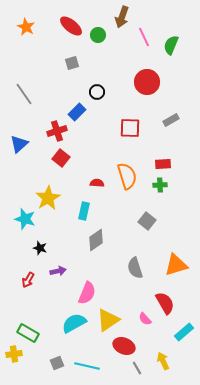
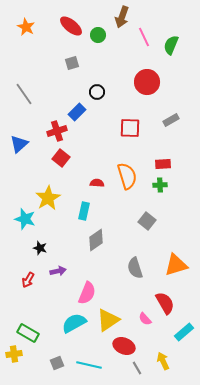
cyan line at (87, 366): moved 2 px right, 1 px up
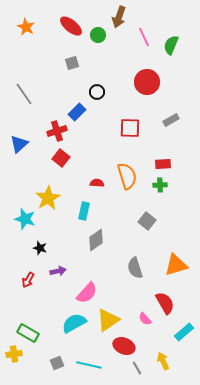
brown arrow at (122, 17): moved 3 px left
pink semicircle at (87, 293): rotated 20 degrees clockwise
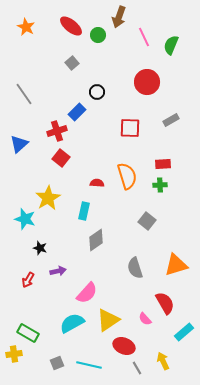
gray square at (72, 63): rotated 24 degrees counterclockwise
cyan semicircle at (74, 323): moved 2 px left
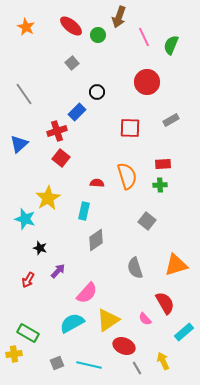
purple arrow at (58, 271): rotated 35 degrees counterclockwise
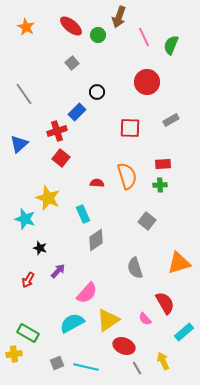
yellow star at (48, 198): rotated 20 degrees counterclockwise
cyan rectangle at (84, 211): moved 1 px left, 3 px down; rotated 36 degrees counterclockwise
orange triangle at (176, 265): moved 3 px right, 2 px up
cyan line at (89, 365): moved 3 px left, 2 px down
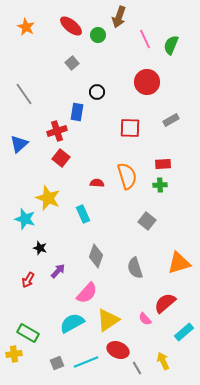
pink line at (144, 37): moved 1 px right, 2 px down
blue rectangle at (77, 112): rotated 36 degrees counterclockwise
gray diamond at (96, 240): moved 16 px down; rotated 35 degrees counterclockwise
red semicircle at (165, 303): rotated 100 degrees counterclockwise
red ellipse at (124, 346): moved 6 px left, 4 px down
cyan line at (86, 367): moved 5 px up; rotated 35 degrees counterclockwise
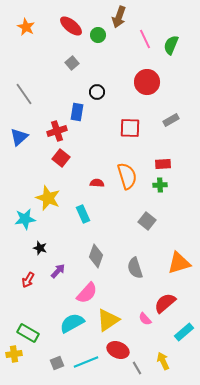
blue triangle at (19, 144): moved 7 px up
cyan star at (25, 219): rotated 25 degrees counterclockwise
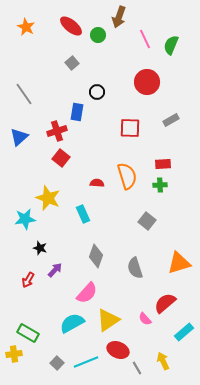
purple arrow at (58, 271): moved 3 px left, 1 px up
gray square at (57, 363): rotated 24 degrees counterclockwise
